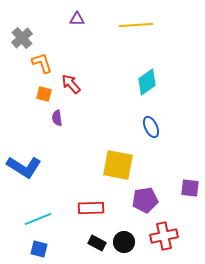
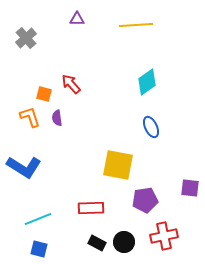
gray cross: moved 4 px right
orange L-shape: moved 12 px left, 54 px down
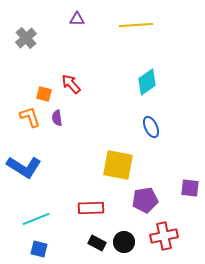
cyan line: moved 2 px left
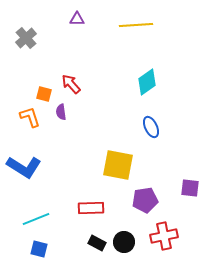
purple semicircle: moved 4 px right, 6 px up
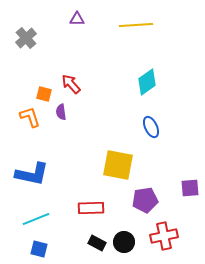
blue L-shape: moved 8 px right, 7 px down; rotated 20 degrees counterclockwise
purple square: rotated 12 degrees counterclockwise
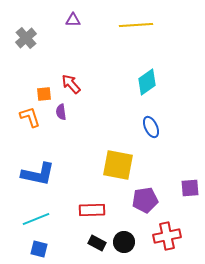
purple triangle: moved 4 px left, 1 px down
orange square: rotated 21 degrees counterclockwise
blue L-shape: moved 6 px right
red rectangle: moved 1 px right, 2 px down
red cross: moved 3 px right
